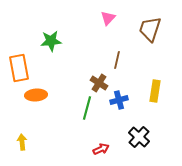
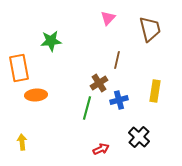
brown trapezoid: rotated 148 degrees clockwise
brown cross: rotated 24 degrees clockwise
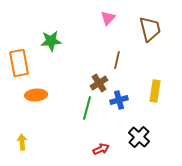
orange rectangle: moved 5 px up
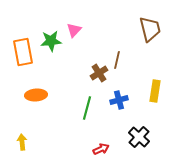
pink triangle: moved 34 px left, 12 px down
orange rectangle: moved 4 px right, 11 px up
brown cross: moved 10 px up
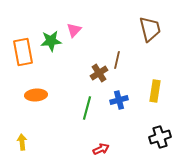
black cross: moved 21 px right; rotated 30 degrees clockwise
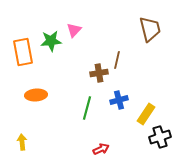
brown cross: rotated 24 degrees clockwise
yellow rectangle: moved 9 px left, 23 px down; rotated 25 degrees clockwise
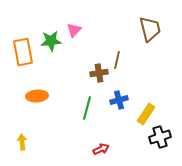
orange ellipse: moved 1 px right, 1 px down
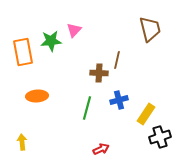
brown cross: rotated 12 degrees clockwise
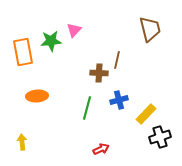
yellow rectangle: rotated 10 degrees clockwise
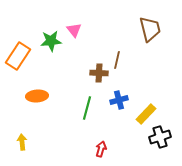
pink triangle: rotated 21 degrees counterclockwise
orange rectangle: moved 5 px left, 4 px down; rotated 44 degrees clockwise
red arrow: rotated 49 degrees counterclockwise
